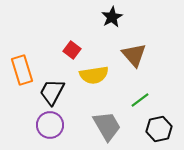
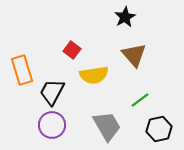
black star: moved 13 px right
purple circle: moved 2 px right
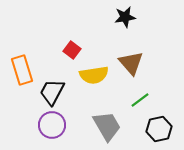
black star: rotated 20 degrees clockwise
brown triangle: moved 3 px left, 8 px down
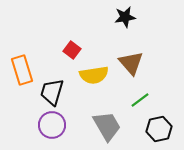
black trapezoid: rotated 12 degrees counterclockwise
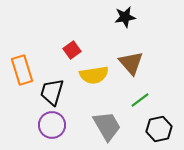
red square: rotated 18 degrees clockwise
